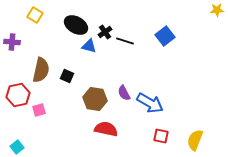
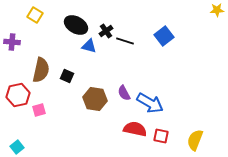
black cross: moved 1 px right, 1 px up
blue square: moved 1 px left
red semicircle: moved 29 px right
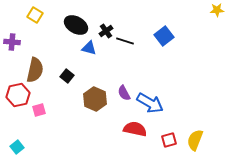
blue triangle: moved 2 px down
brown semicircle: moved 6 px left
black square: rotated 16 degrees clockwise
brown hexagon: rotated 15 degrees clockwise
red square: moved 8 px right, 4 px down; rotated 28 degrees counterclockwise
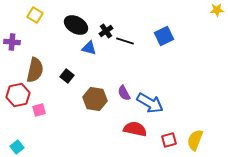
blue square: rotated 12 degrees clockwise
brown hexagon: rotated 15 degrees counterclockwise
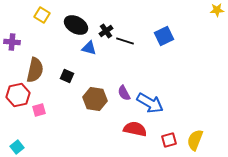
yellow square: moved 7 px right
black square: rotated 16 degrees counterclockwise
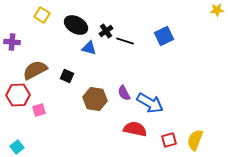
brown semicircle: rotated 130 degrees counterclockwise
red hexagon: rotated 10 degrees clockwise
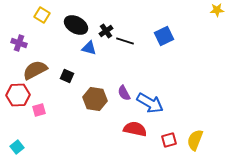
purple cross: moved 7 px right, 1 px down; rotated 14 degrees clockwise
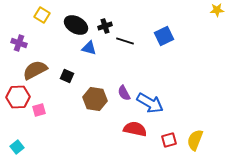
black cross: moved 1 px left, 5 px up; rotated 16 degrees clockwise
red hexagon: moved 2 px down
